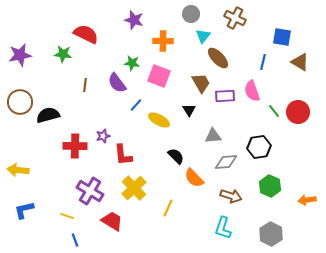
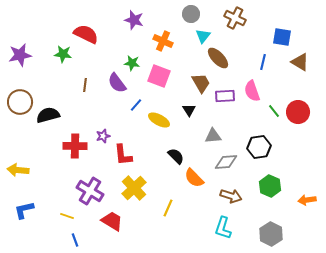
orange cross at (163, 41): rotated 24 degrees clockwise
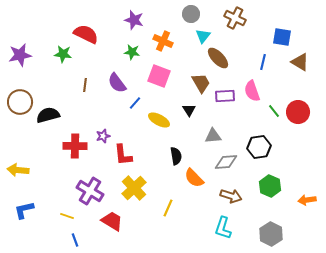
green star at (132, 63): moved 11 px up
blue line at (136, 105): moved 1 px left, 2 px up
black semicircle at (176, 156): rotated 36 degrees clockwise
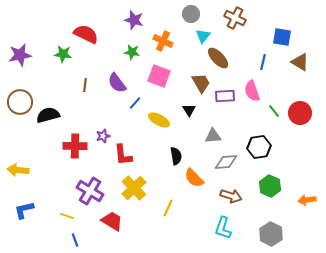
red circle at (298, 112): moved 2 px right, 1 px down
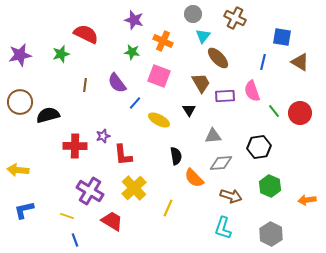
gray circle at (191, 14): moved 2 px right
green star at (63, 54): moved 2 px left; rotated 24 degrees counterclockwise
gray diamond at (226, 162): moved 5 px left, 1 px down
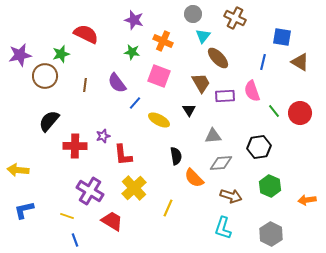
brown circle at (20, 102): moved 25 px right, 26 px up
black semicircle at (48, 115): moved 1 px right, 6 px down; rotated 35 degrees counterclockwise
